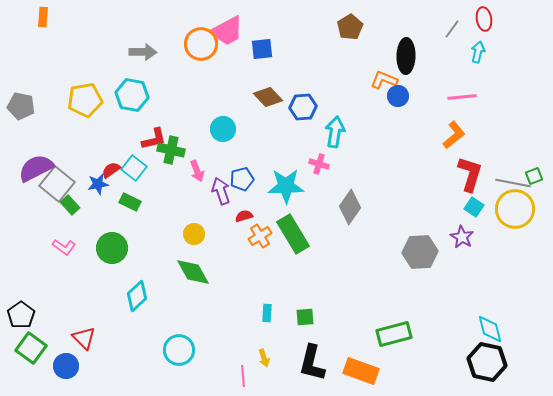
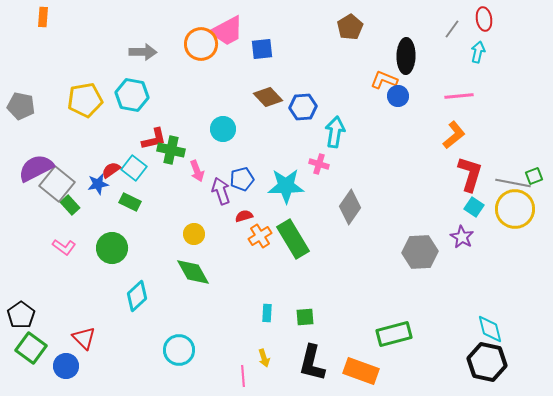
pink line at (462, 97): moved 3 px left, 1 px up
green rectangle at (293, 234): moved 5 px down
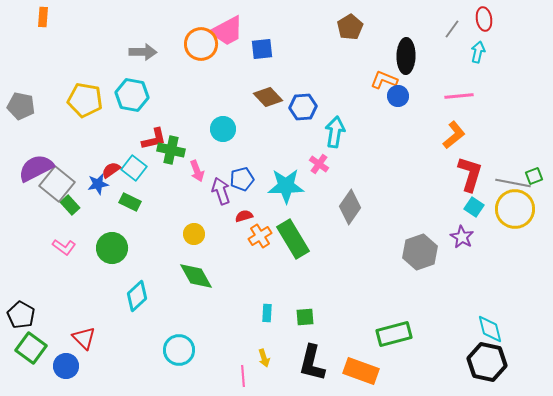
yellow pentagon at (85, 100): rotated 20 degrees clockwise
pink cross at (319, 164): rotated 18 degrees clockwise
gray hexagon at (420, 252): rotated 16 degrees counterclockwise
green diamond at (193, 272): moved 3 px right, 4 px down
black pentagon at (21, 315): rotated 8 degrees counterclockwise
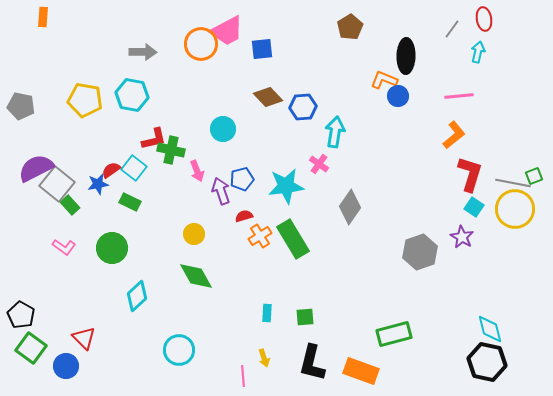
cyan star at (286, 186): rotated 6 degrees counterclockwise
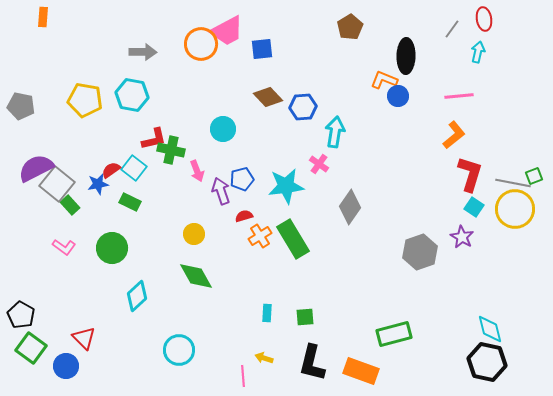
yellow arrow at (264, 358): rotated 126 degrees clockwise
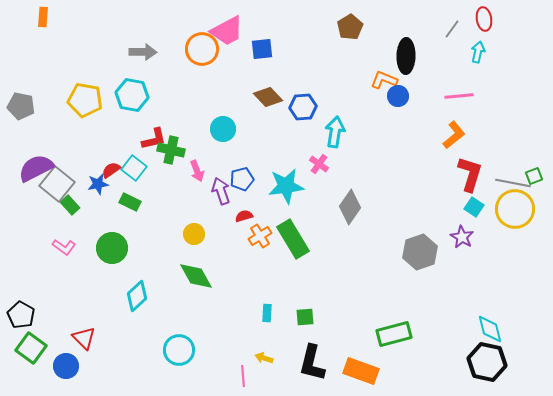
orange circle at (201, 44): moved 1 px right, 5 px down
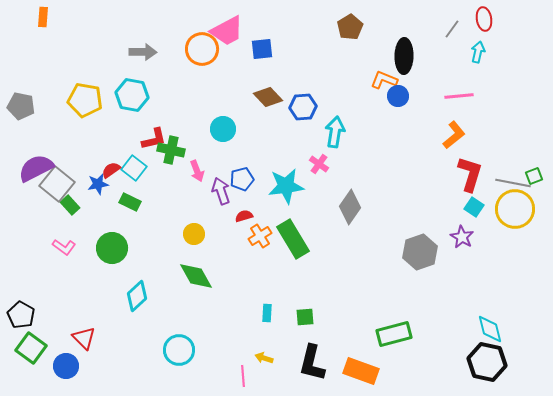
black ellipse at (406, 56): moved 2 px left
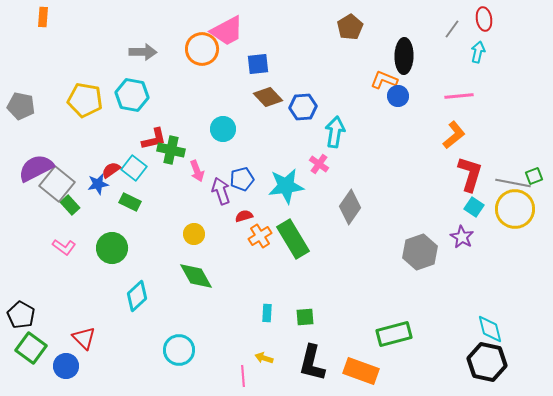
blue square at (262, 49): moved 4 px left, 15 px down
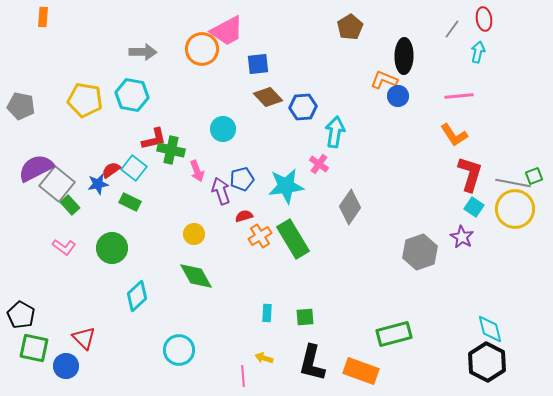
orange L-shape at (454, 135): rotated 96 degrees clockwise
green square at (31, 348): moved 3 px right; rotated 24 degrees counterclockwise
black hexagon at (487, 362): rotated 15 degrees clockwise
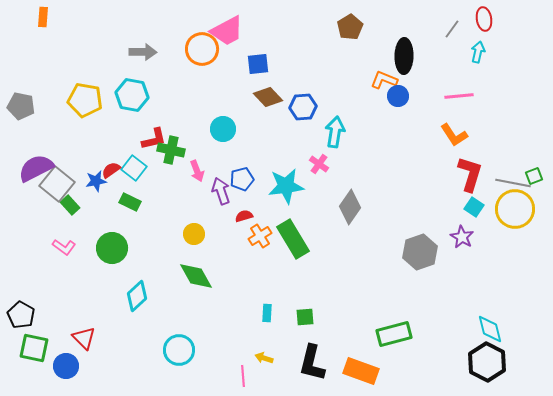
blue star at (98, 184): moved 2 px left, 3 px up
